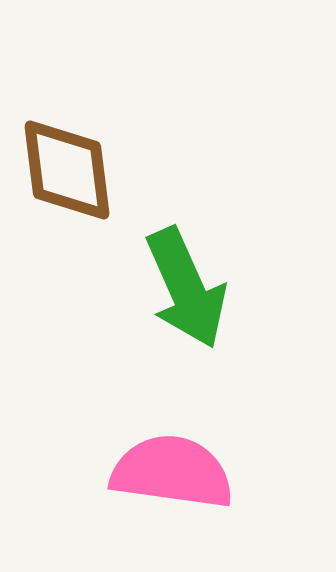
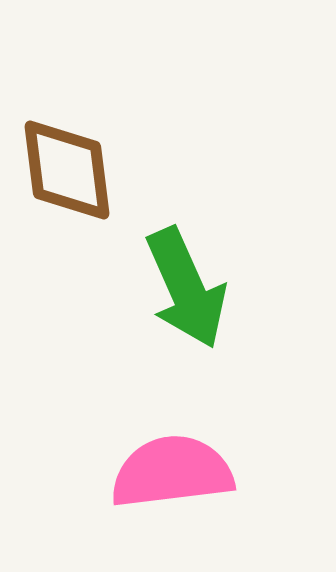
pink semicircle: rotated 15 degrees counterclockwise
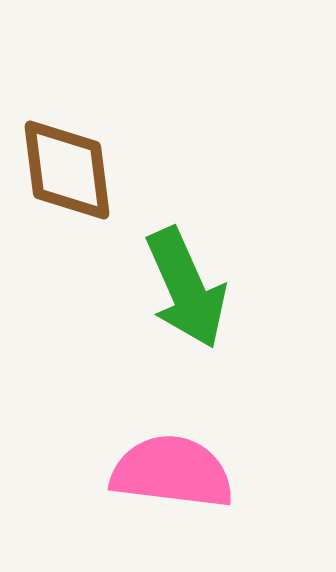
pink semicircle: rotated 14 degrees clockwise
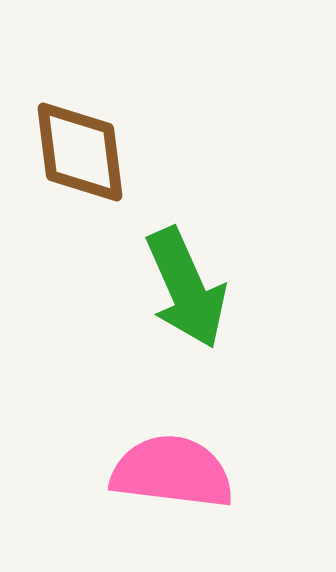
brown diamond: moved 13 px right, 18 px up
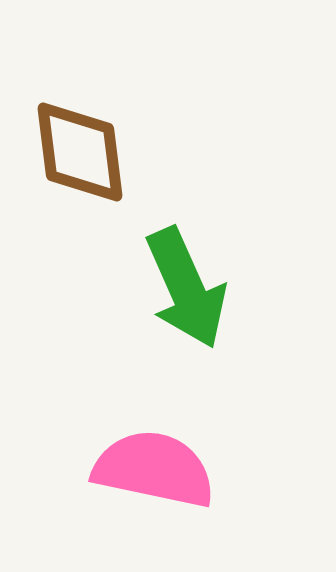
pink semicircle: moved 18 px left, 3 px up; rotated 5 degrees clockwise
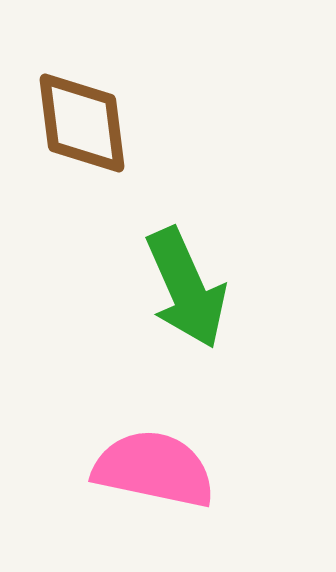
brown diamond: moved 2 px right, 29 px up
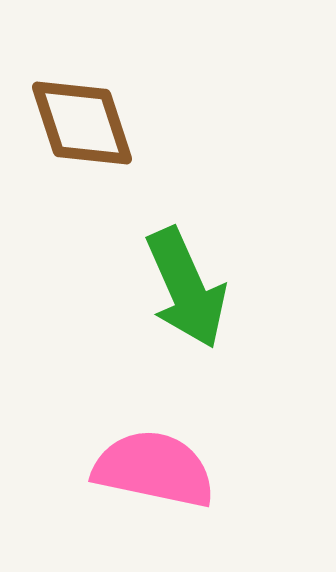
brown diamond: rotated 11 degrees counterclockwise
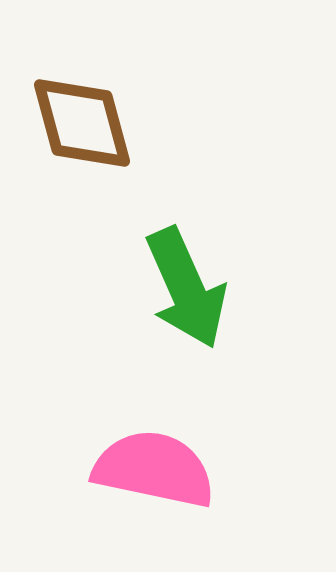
brown diamond: rotated 3 degrees clockwise
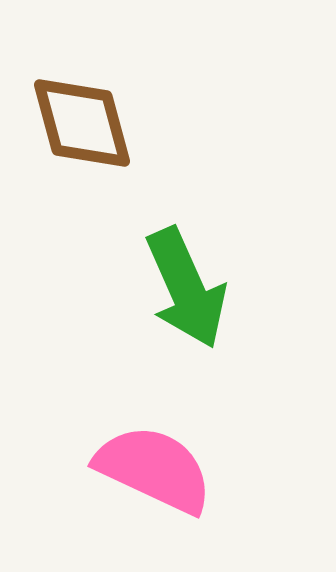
pink semicircle: rotated 13 degrees clockwise
